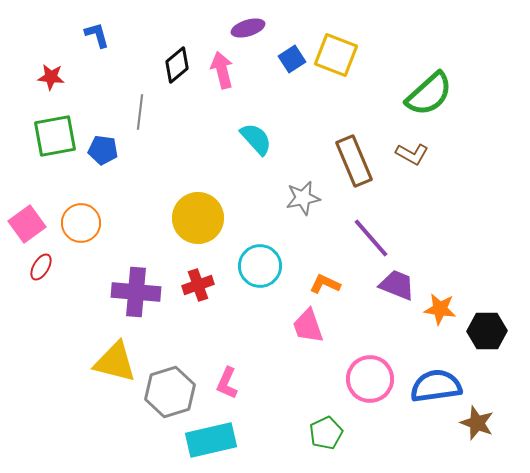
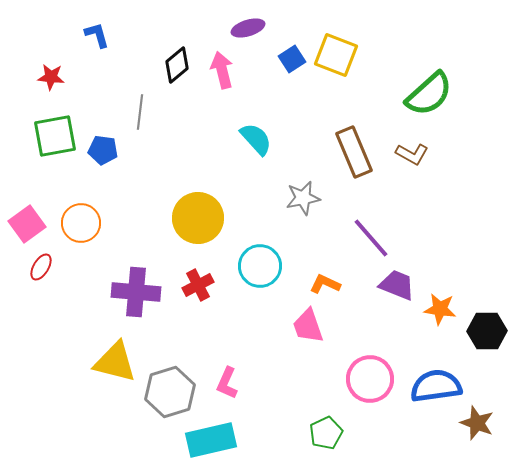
brown rectangle: moved 9 px up
red cross: rotated 8 degrees counterclockwise
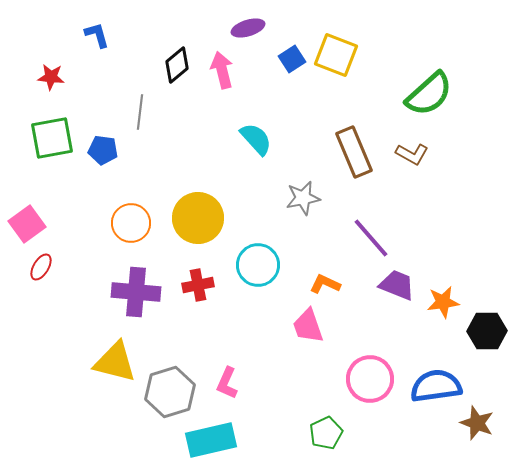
green square: moved 3 px left, 2 px down
orange circle: moved 50 px right
cyan circle: moved 2 px left, 1 px up
red cross: rotated 16 degrees clockwise
orange star: moved 3 px right, 7 px up; rotated 16 degrees counterclockwise
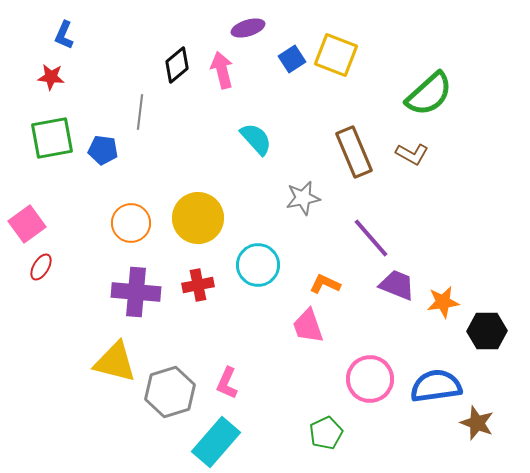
blue L-shape: moved 33 px left; rotated 140 degrees counterclockwise
cyan rectangle: moved 5 px right, 2 px down; rotated 36 degrees counterclockwise
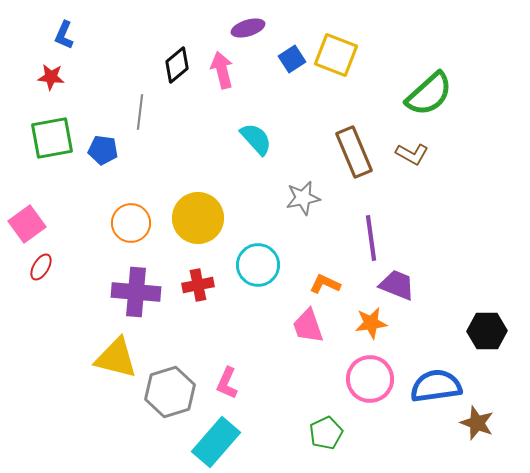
purple line: rotated 33 degrees clockwise
orange star: moved 72 px left, 21 px down
yellow triangle: moved 1 px right, 4 px up
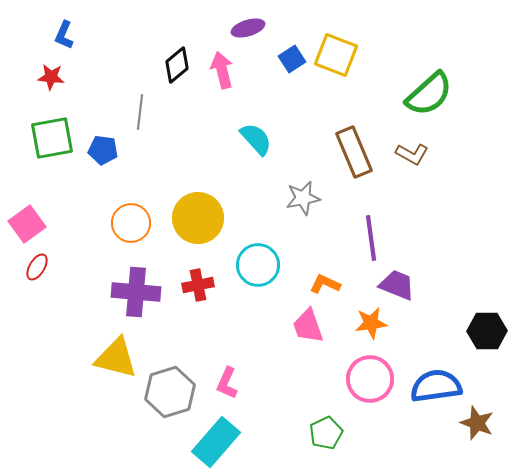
red ellipse: moved 4 px left
